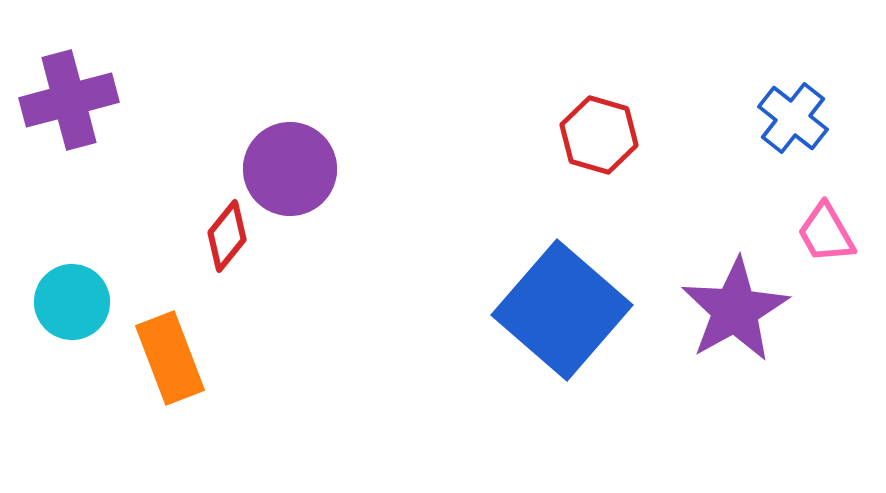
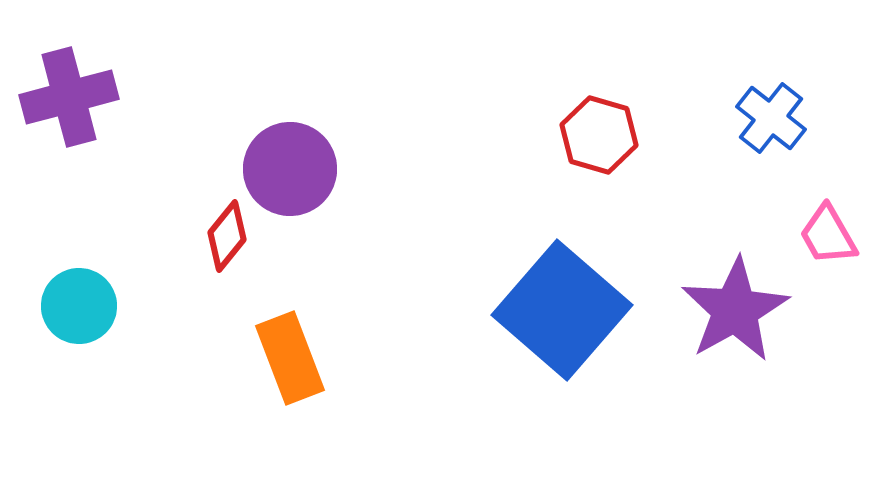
purple cross: moved 3 px up
blue cross: moved 22 px left
pink trapezoid: moved 2 px right, 2 px down
cyan circle: moved 7 px right, 4 px down
orange rectangle: moved 120 px right
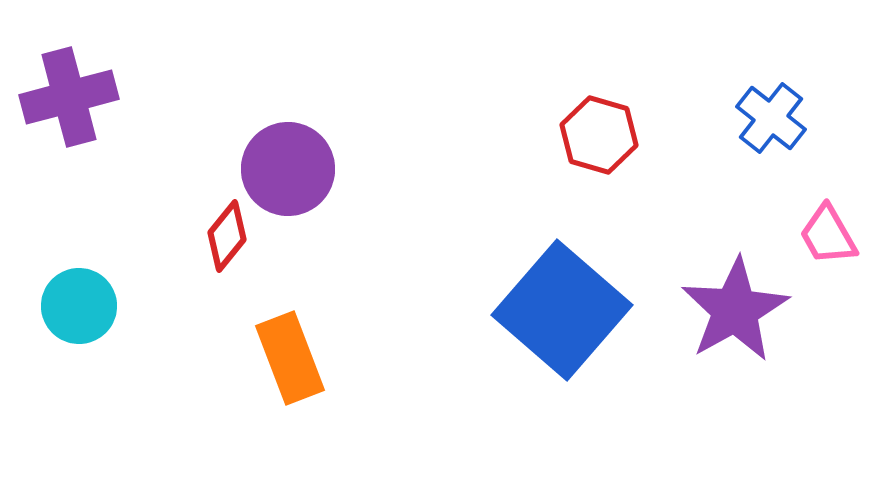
purple circle: moved 2 px left
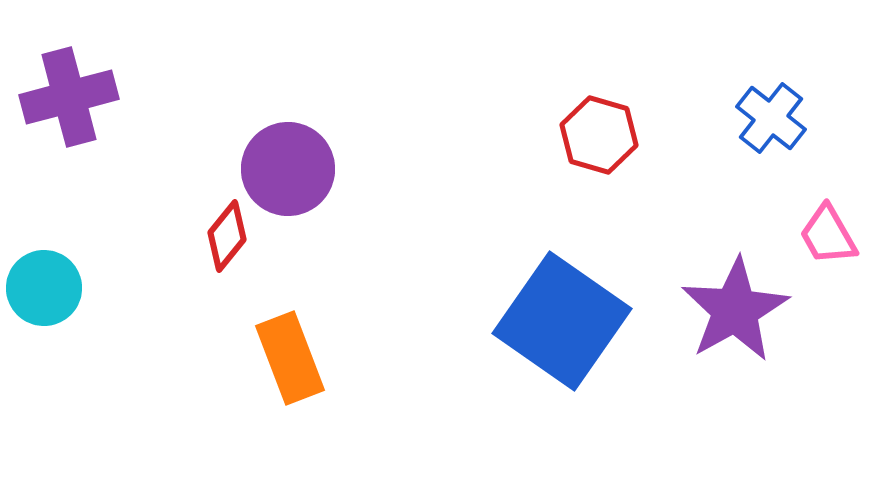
cyan circle: moved 35 px left, 18 px up
blue square: moved 11 px down; rotated 6 degrees counterclockwise
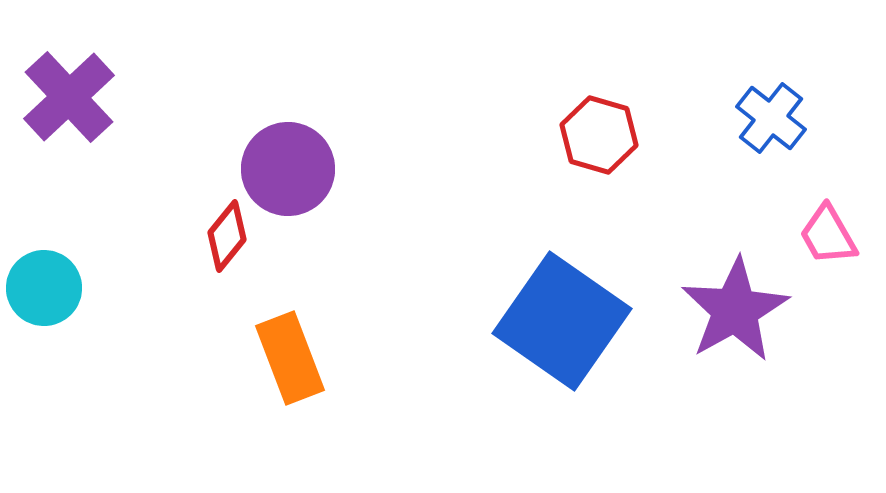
purple cross: rotated 28 degrees counterclockwise
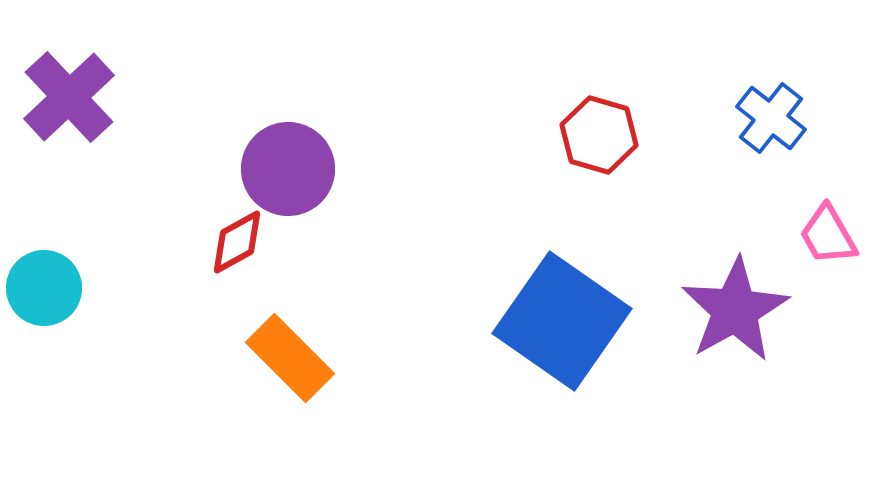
red diamond: moved 10 px right, 6 px down; rotated 22 degrees clockwise
orange rectangle: rotated 24 degrees counterclockwise
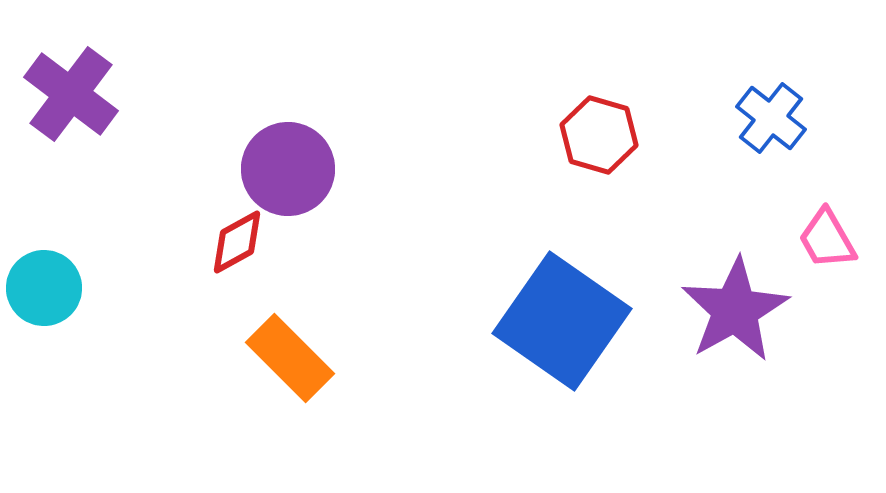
purple cross: moved 2 px right, 3 px up; rotated 10 degrees counterclockwise
pink trapezoid: moved 1 px left, 4 px down
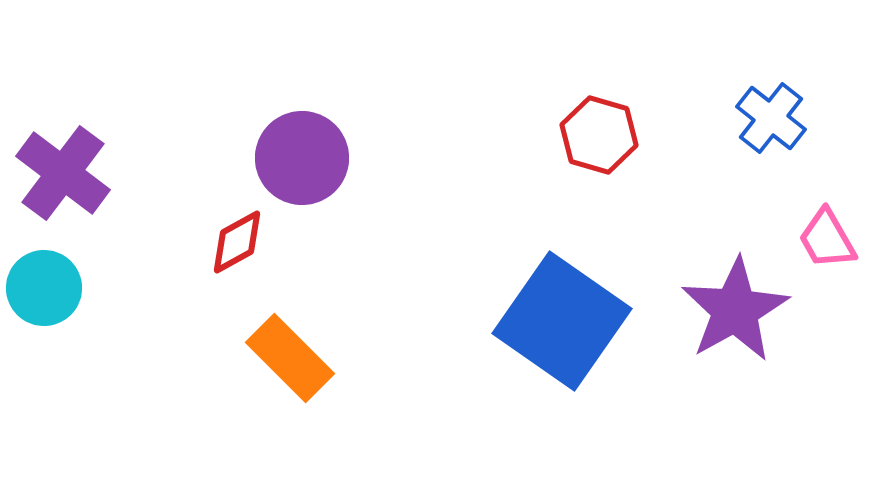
purple cross: moved 8 px left, 79 px down
purple circle: moved 14 px right, 11 px up
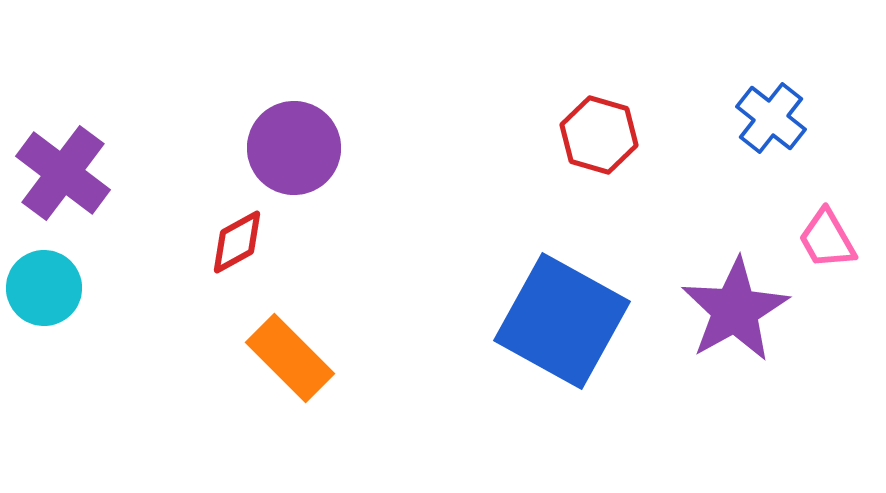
purple circle: moved 8 px left, 10 px up
blue square: rotated 6 degrees counterclockwise
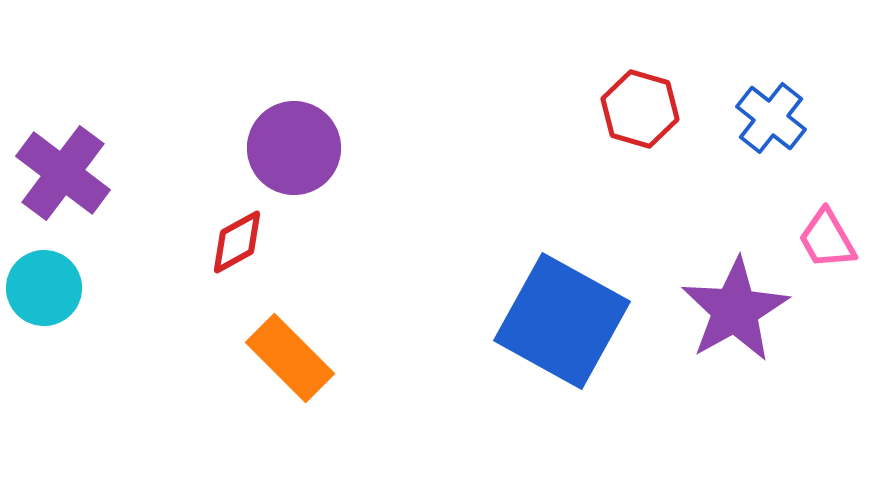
red hexagon: moved 41 px right, 26 px up
